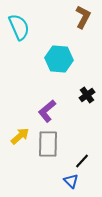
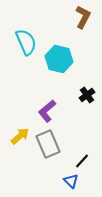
cyan semicircle: moved 7 px right, 15 px down
cyan hexagon: rotated 8 degrees clockwise
gray rectangle: rotated 24 degrees counterclockwise
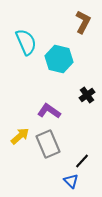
brown L-shape: moved 5 px down
purple L-shape: moved 2 px right; rotated 75 degrees clockwise
